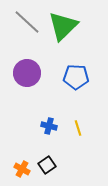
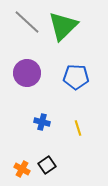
blue cross: moved 7 px left, 4 px up
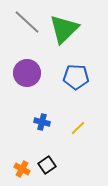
green triangle: moved 1 px right, 3 px down
yellow line: rotated 63 degrees clockwise
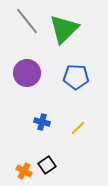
gray line: moved 1 px up; rotated 8 degrees clockwise
orange cross: moved 2 px right, 2 px down
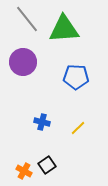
gray line: moved 2 px up
green triangle: rotated 40 degrees clockwise
purple circle: moved 4 px left, 11 px up
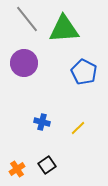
purple circle: moved 1 px right, 1 px down
blue pentagon: moved 8 px right, 5 px up; rotated 25 degrees clockwise
orange cross: moved 7 px left, 2 px up; rotated 28 degrees clockwise
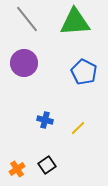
green triangle: moved 11 px right, 7 px up
blue cross: moved 3 px right, 2 px up
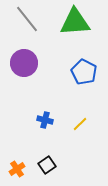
yellow line: moved 2 px right, 4 px up
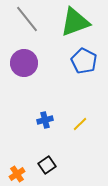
green triangle: rotated 16 degrees counterclockwise
blue pentagon: moved 11 px up
blue cross: rotated 28 degrees counterclockwise
orange cross: moved 5 px down
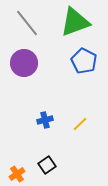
gray line: moved 4 px down
